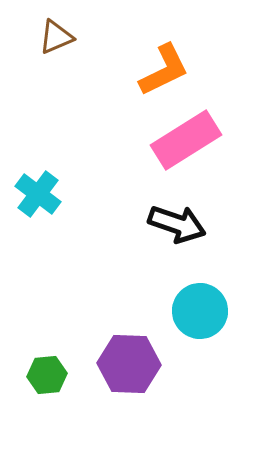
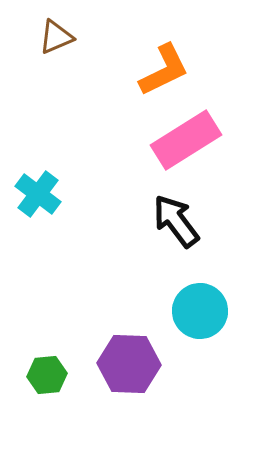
black arrow: moved 1 px left, 3 px up; rotated 146 degrees counterclockwise
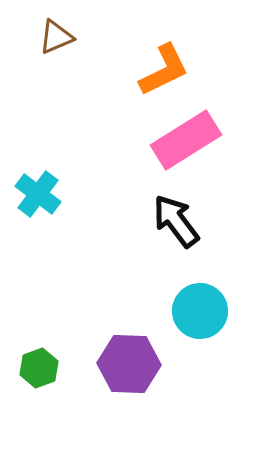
green hexagon: moved 8 px left, 7 px up; rotated 15 degrees counterclockwise
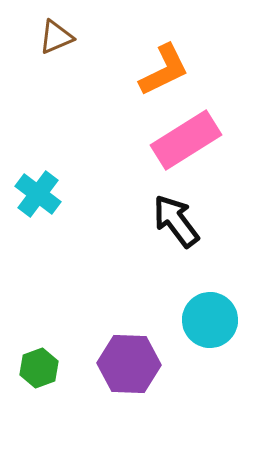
cyan circle: moved 10 px right, 9 px down
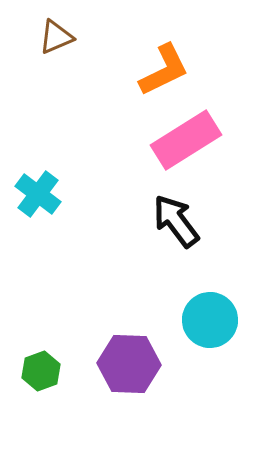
green hexagon: moved 2 px right, 3 px down
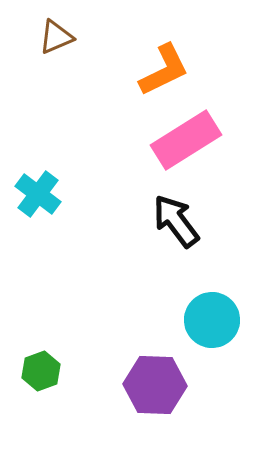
cyan circle: moved 2 px right
purple hexagon: moved 26 px right, 21 px down
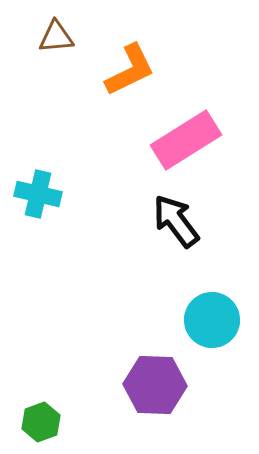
brown triangle: rotated 18 degrees clockwise
orange L-shape: moved 34 px left
cyan cross: rotated 24 degrees counterclockwise
green hexagon: moved 51 px down
